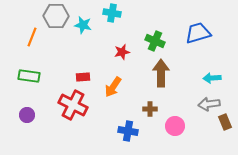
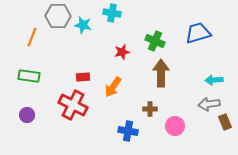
gray hexagon: moved 2 px right
cyan arrow: moved 2 px right, 2 px down
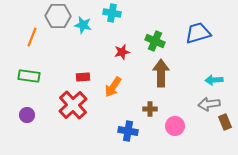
red cross: rotated 20 degrees clockwise
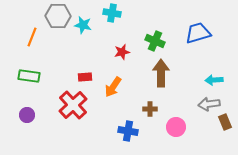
red rectangle: moved 2 px right
pink circle: moved 1 px right, 1 px down
